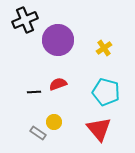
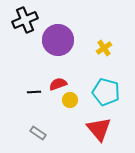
yellow circle: moved 16 px right, 22 px up
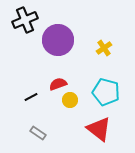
black line: moved 3 px left, 5 px down; rotated 24 degrees counterclockwise
red triangle: rotated 12 degrees counterclockwise
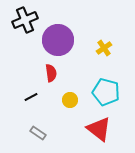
red semicircle: moved 7 px left, 11 px up; rotated 102 degrees clockwise
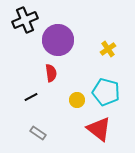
yellow cross: moved 4 px right, 1 px down
yellow circle: moved 7 px right
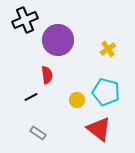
red semicircle: moved 4 px left, 2 px down
